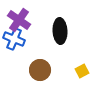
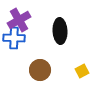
purple cross: rotated 25 degrees clockwise
blue cross: moved 1 px up; rotated 20 degrees counterclockwise
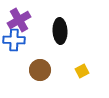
blue cross: moved 2 px down
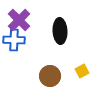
purple cross: rotated 15 degrees counterclockwise
brown circle: moved 10 px right, 6 px down
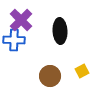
purple cross: moved 2 px right
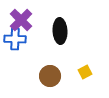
blue cross: moved 1 px right, 1 px up
yellow square: moved 3 px right, 1 px down
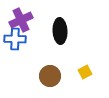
purple cross: rotated 20 degrees clockwise
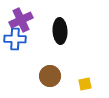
yellow square: moved 12 px down; rotated 16 degrees clockwise
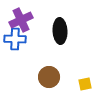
brown circle: moved 1 px left, 1 px down
